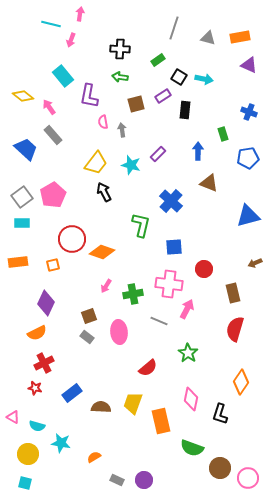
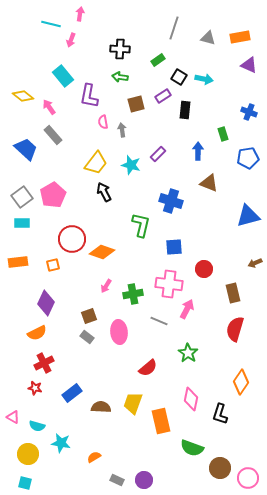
blue cross at (171, 201): rotated 25 degrees counterclockwise
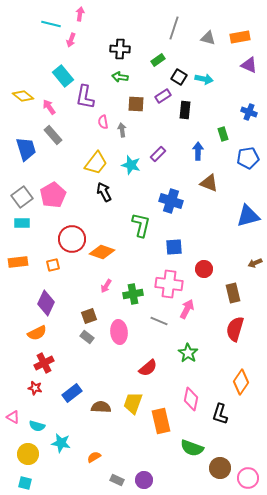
purple L-shape at (89, 96): moved 4 px left, 1 px down
brown square at (136, 104): rotated 18 degrees clockwise
blue trapezoid at (26, 149): rotated 30 degrees clockwise
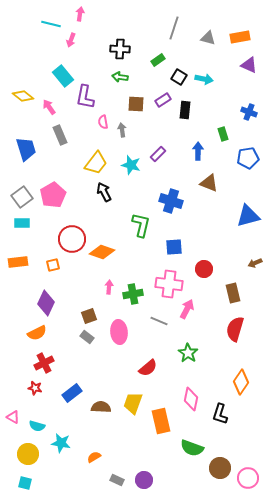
purple rectangle at (163, 96): moved 4 px down
gray rectangle at (53, 135): moved 7 px right; rotated 18 degrees clockwise
pink arrow at (106, 286): moved 3 px right, 1 px down; rotated 152 degrees clockwise
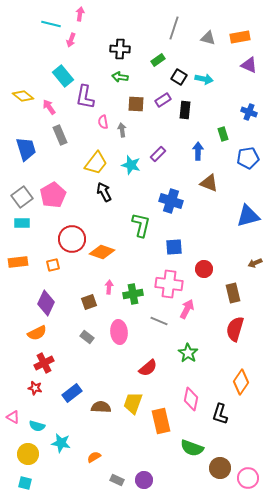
brown square at (89, 316): moved 14 px up
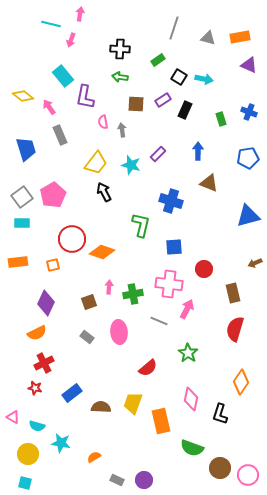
black rectangle at (185, 110): rotated 18 degrees clockwise
green rectangle at (223, 134): moved 2 px left, 15 px up
pink circle at (248, 478): moved 3 px up
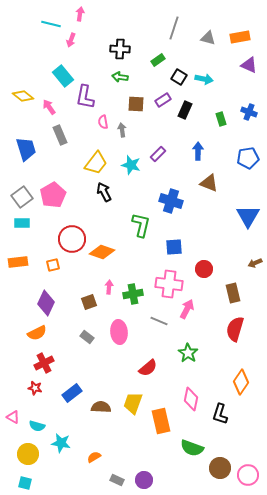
blue triangle at (248, 216): rotated 45 degrees counterclockwise
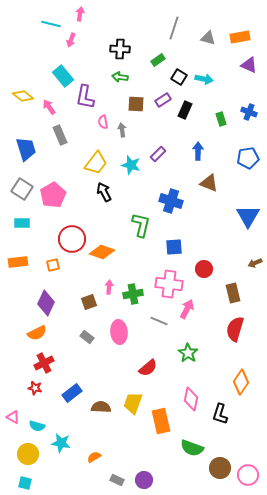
gray square at (22, 197): moved 8 px up; rotated 20 degrees counterclockwise
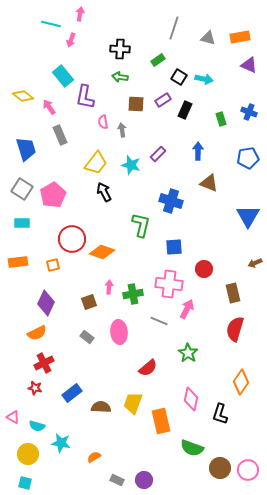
pink circle at (248, 475): moved 5 px up
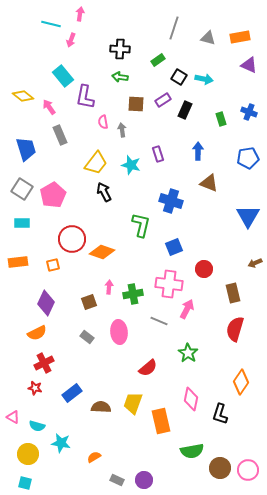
purple rectangle at (158, 154): rotated 63 degrees counterclockwise
blue square at (174, 247): rotated 18 degrees counterclockwise
green semicircle at (192, 448): moved 3 px down; rotated 30 degrees counterclockwise
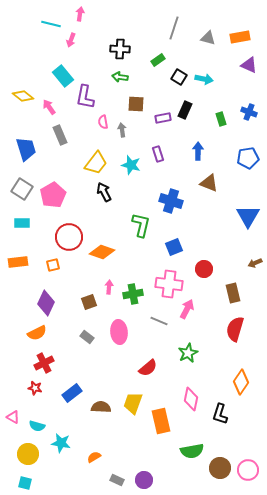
purple rectangle at (163, 100): moved 18 px down; rotated 21 degrees clockwise
red circle at (72, 239): moved 3 px left, 2 px up
green star at (188, 353): rotated 12 degrees clockwise
